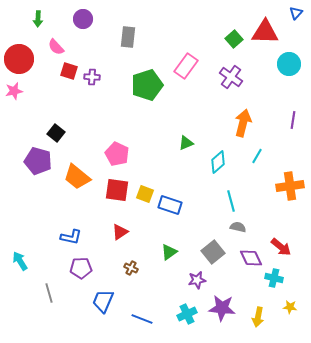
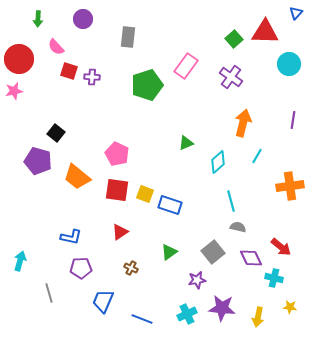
cyan arrow at (20, 261): rotated 48 degrees clockwise
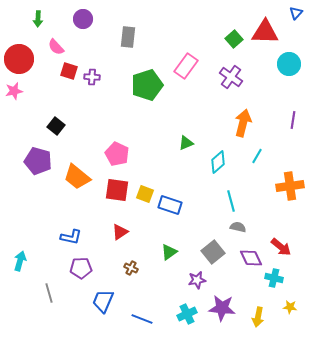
black square at (56, 133): moved 7 px up
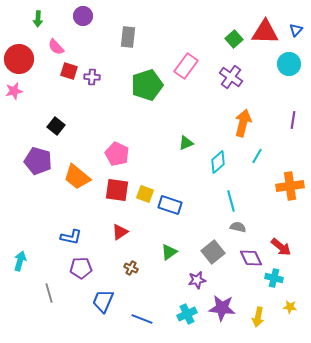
blue triangle at (296, 13): moved 17 px down
purple circle at (83, 19): moved 3 px up
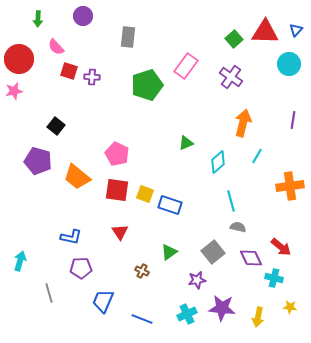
red triangle at (120, 232): rotated 30 degrees counterclockwise
brown cross at (131, 268): moved 11 px right, 3 px down
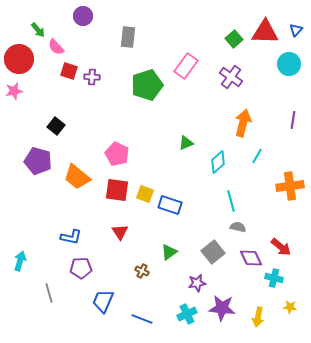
green arrow at (38, 19): moved 11 px down; rotated 42 degrees counterclockwise
purple star at (197, 280): moved 3 px down
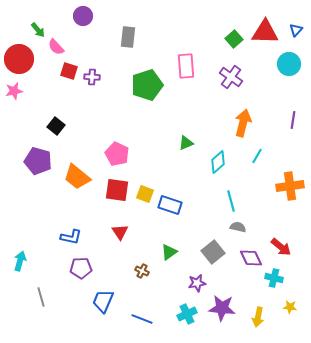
pink rectangle at (186, 66): rotated 40 degrees counterclockwise
gray line at (49, 293): moved 8 px left, 4 px down
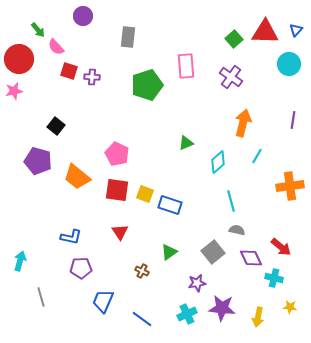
gray semicircle at (238, 227): moved 1 px left, 3 px down
blue line at (142, 319): rotated 15 degrees clockwise
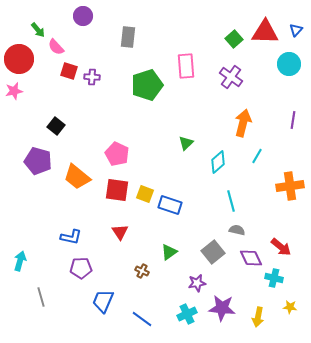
green triangle at (186, 143): rotated 21 degrees counterclockwise
